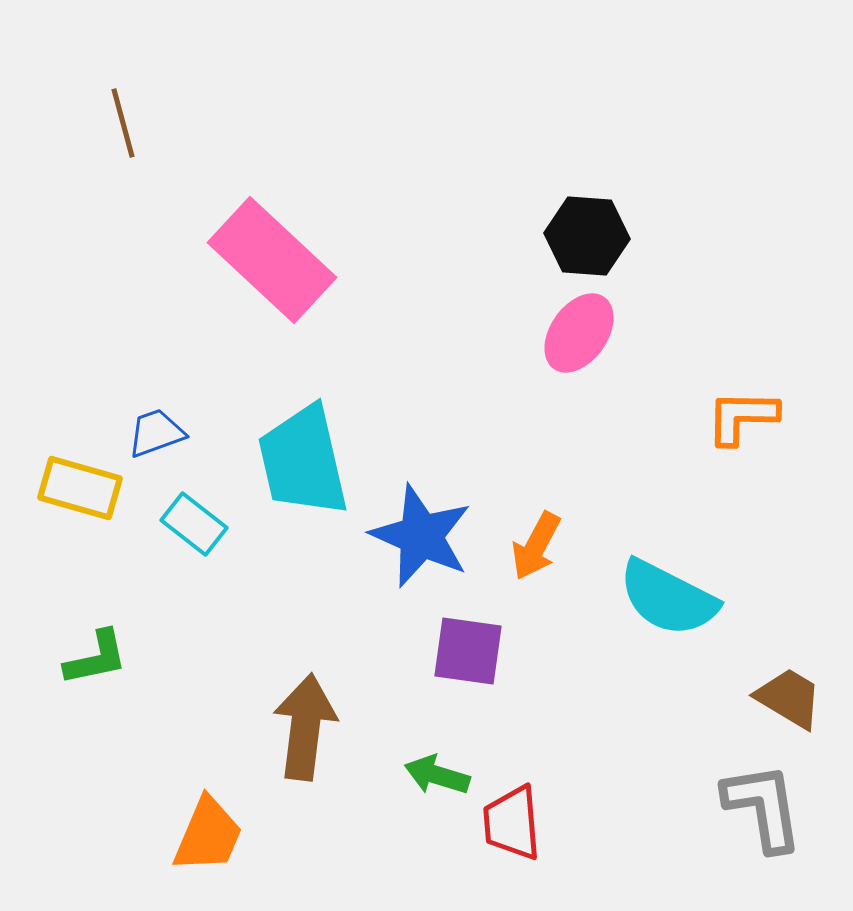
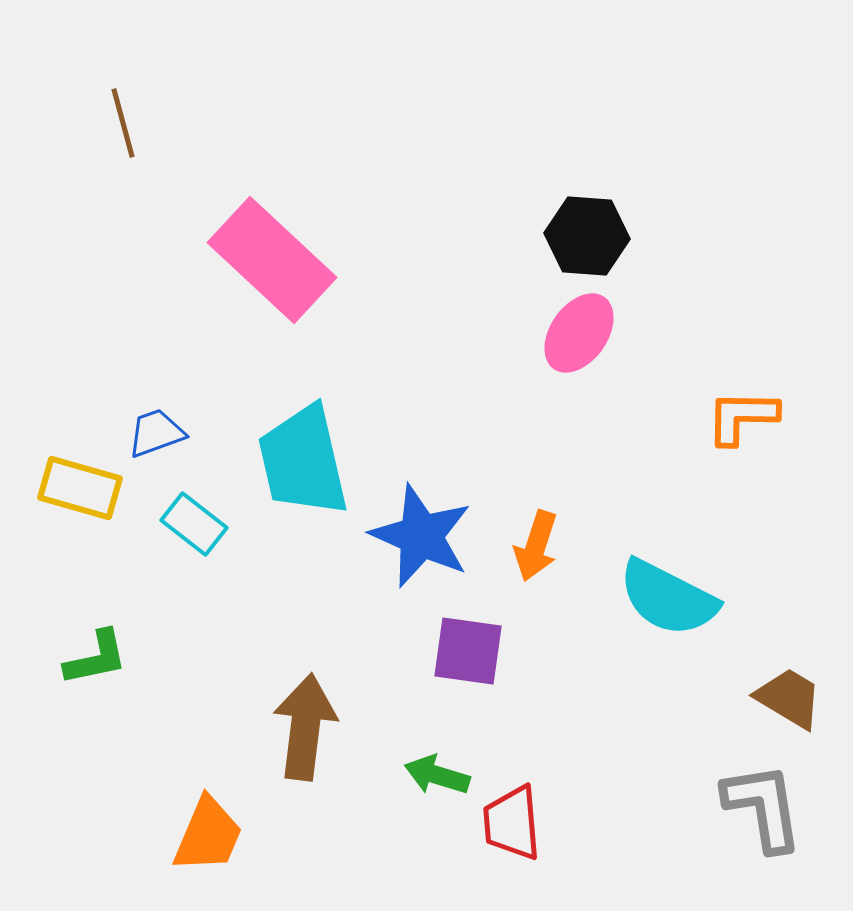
orange arrow: rotated 10 degrees counterclockwise
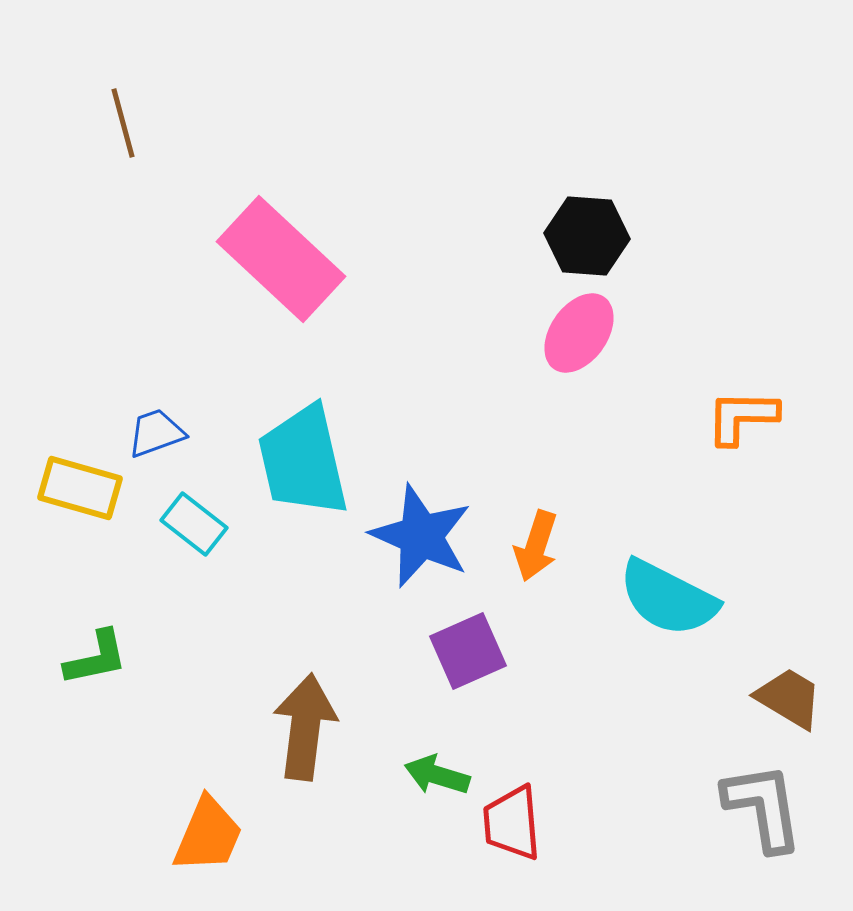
pink rectangle: moved 9 px right, 1 px up
purple square: rotated 32 degrees counterclockwise
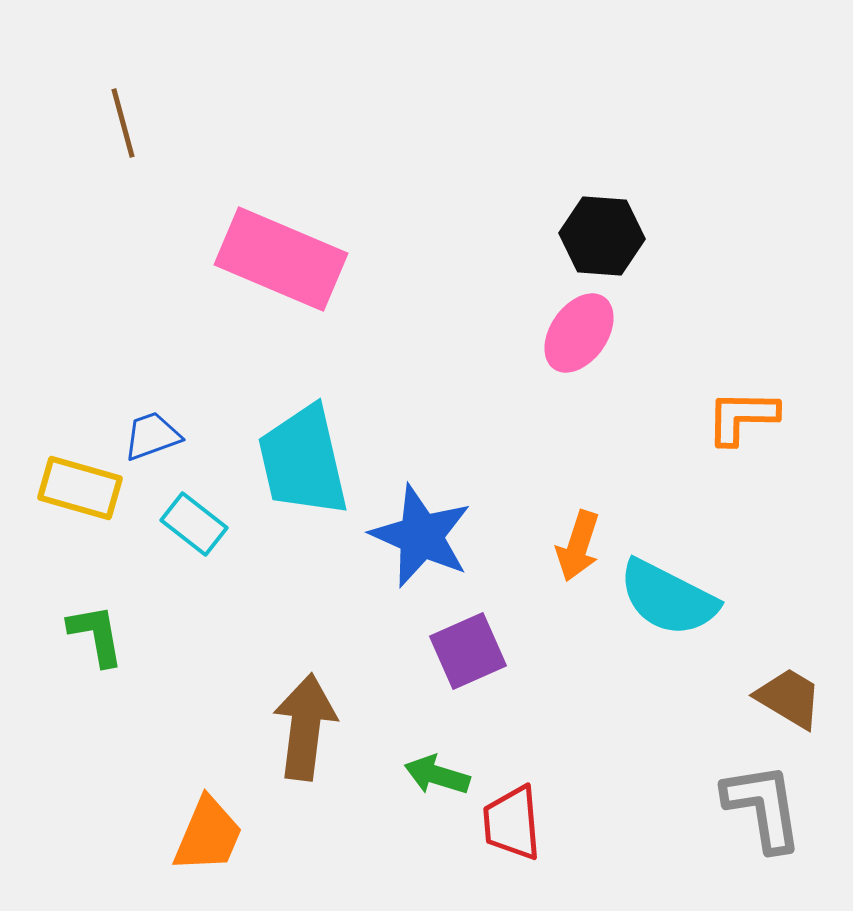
black hexagon: moved 15 px right
pink rectangle: rotated 20 degrees counterclockwise
blue trapezoid: moved 4 px left, 3 px down
orange arrow: moved 42 px right
green L-shape: moved 23 px up; rotated 88 degrees counterclockwise
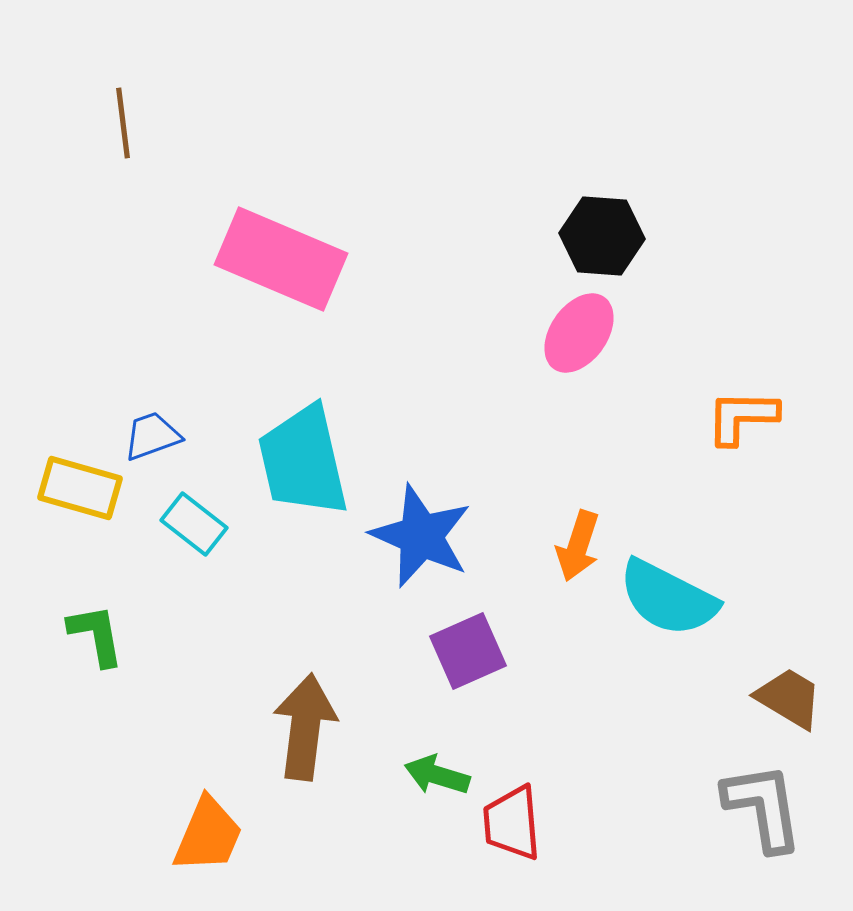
brown line: rotated 8 degrees clockwise
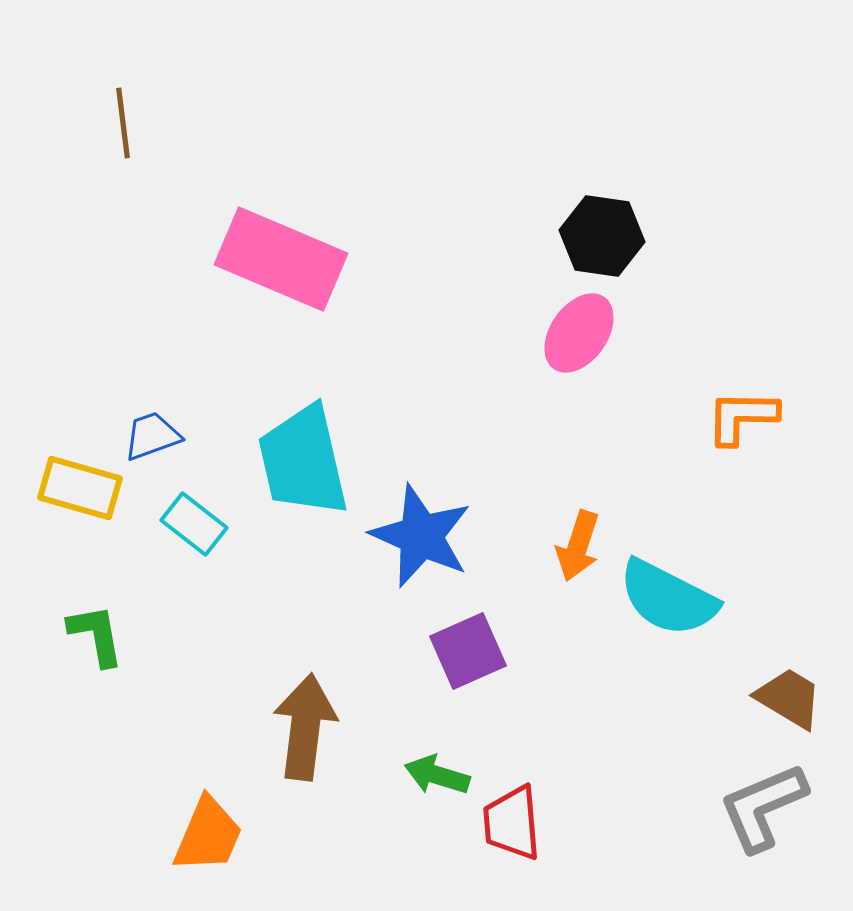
black hexagon: rotated 4 degrees clockwise
gray L-shape: rotated 104 degrees counterclockwise
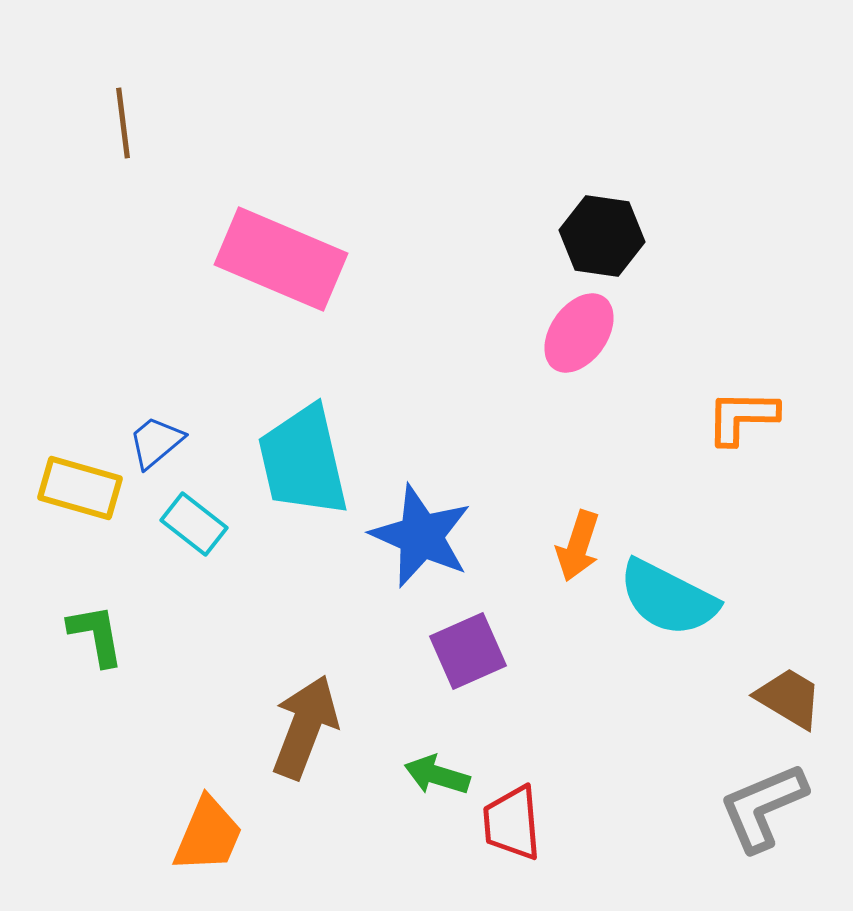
blue trapezoid: moved 4 px right, 6 px down; rotated 20 degrees counterclockwise
brown arrow: rotated 14 degrees clockwise
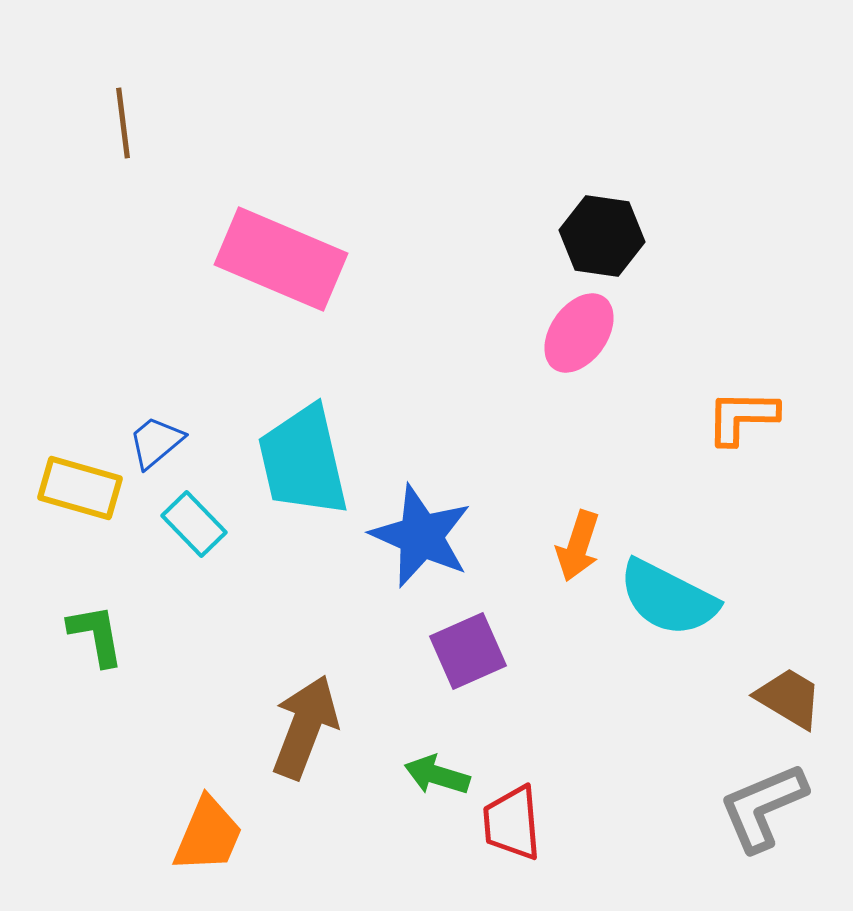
cyan rectangle: rotated 8 degrees clockwise
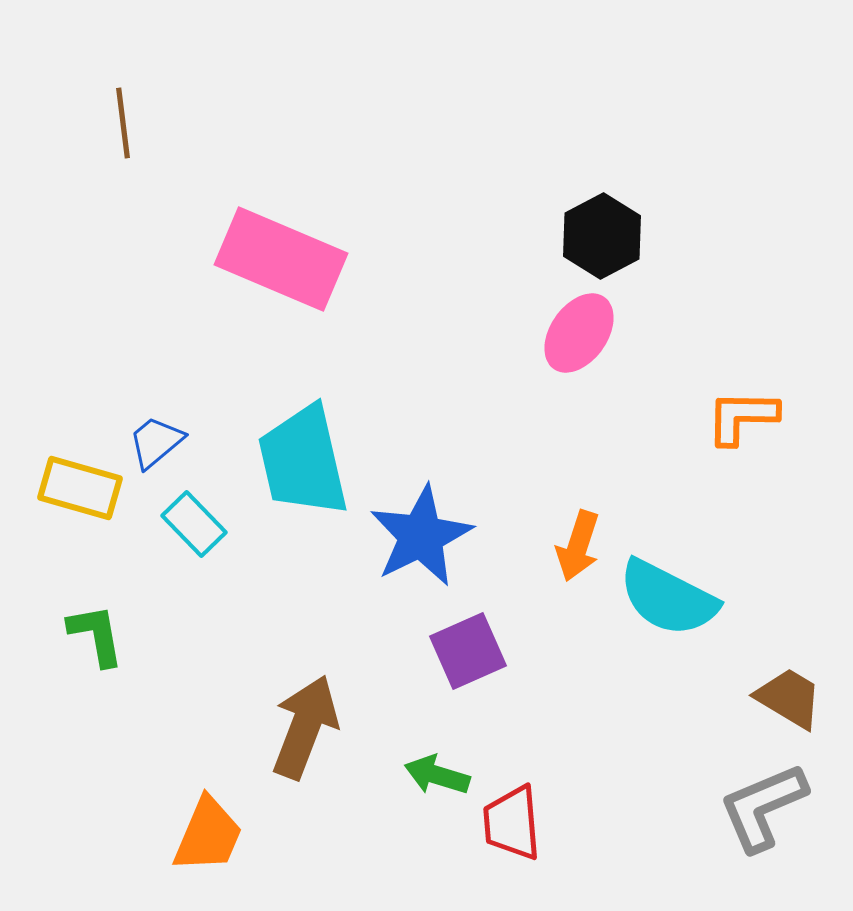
black hexagon: rotated 24 degrees clockwise
blue star: rotated 22 degrees clockwise
